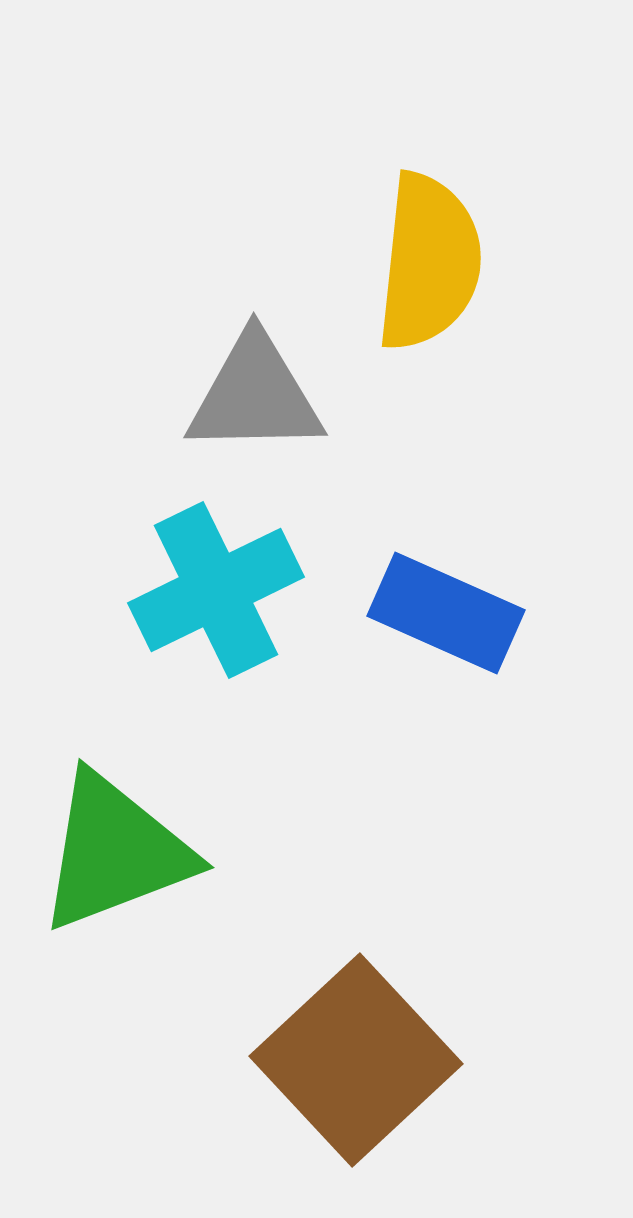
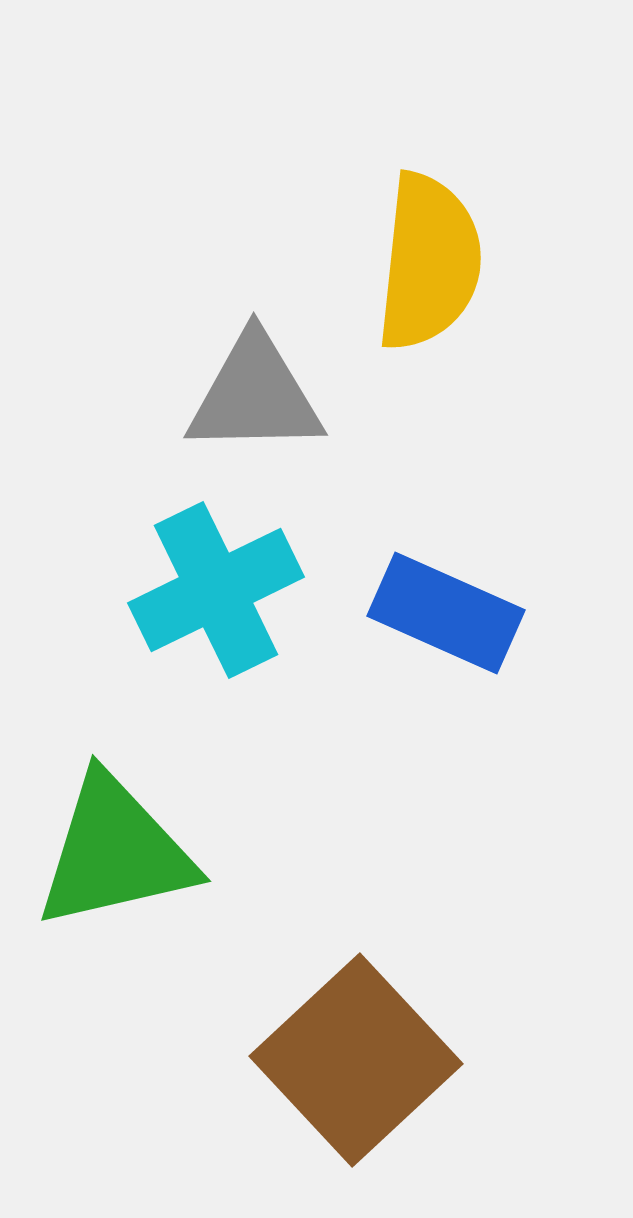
green triangle: rotated 8 degrees clockwise
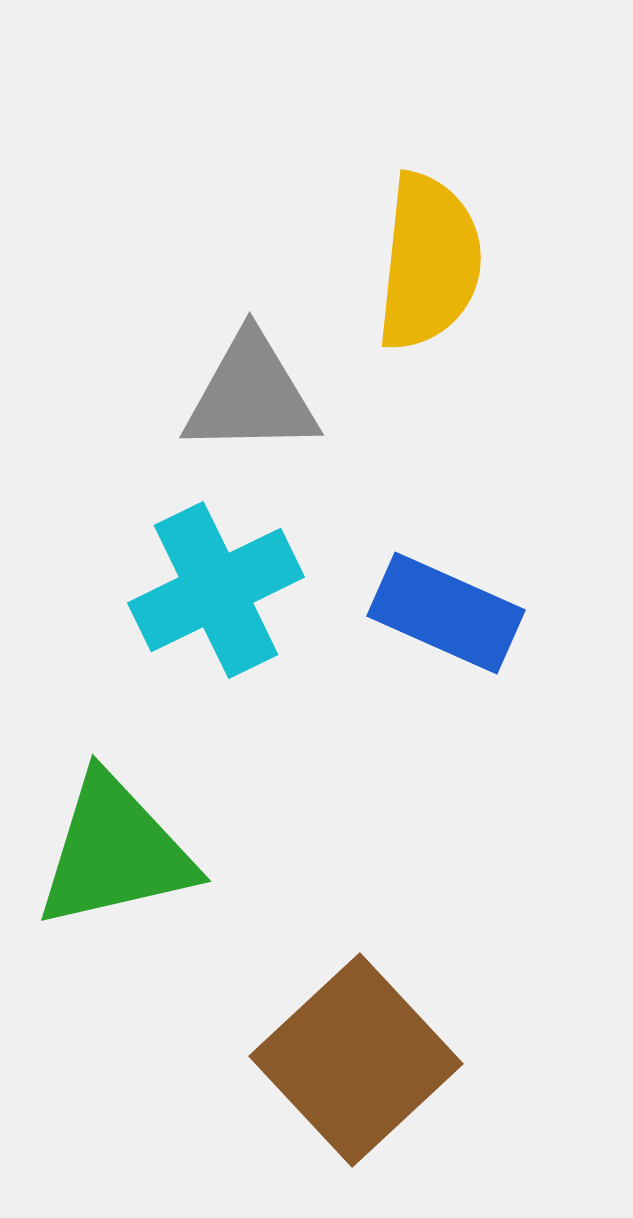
gray triangle: moved 4 px left
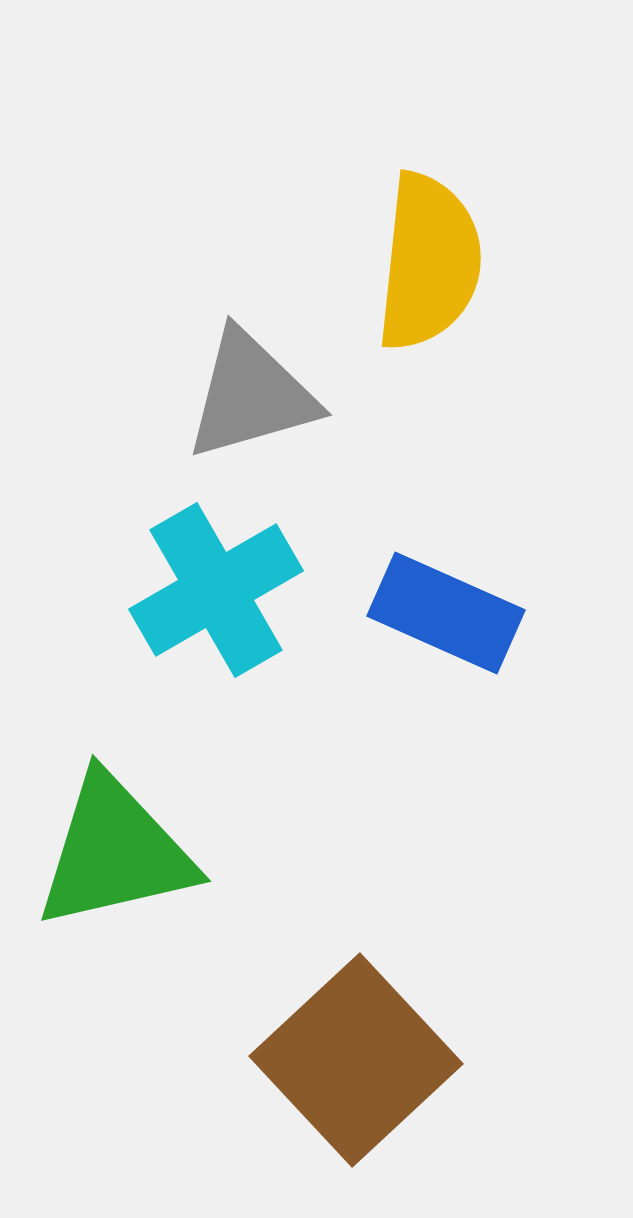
gray triangle: rotated 15 degrees counterclockwise
cyan cross: rotated 4 degrees counterclockwise
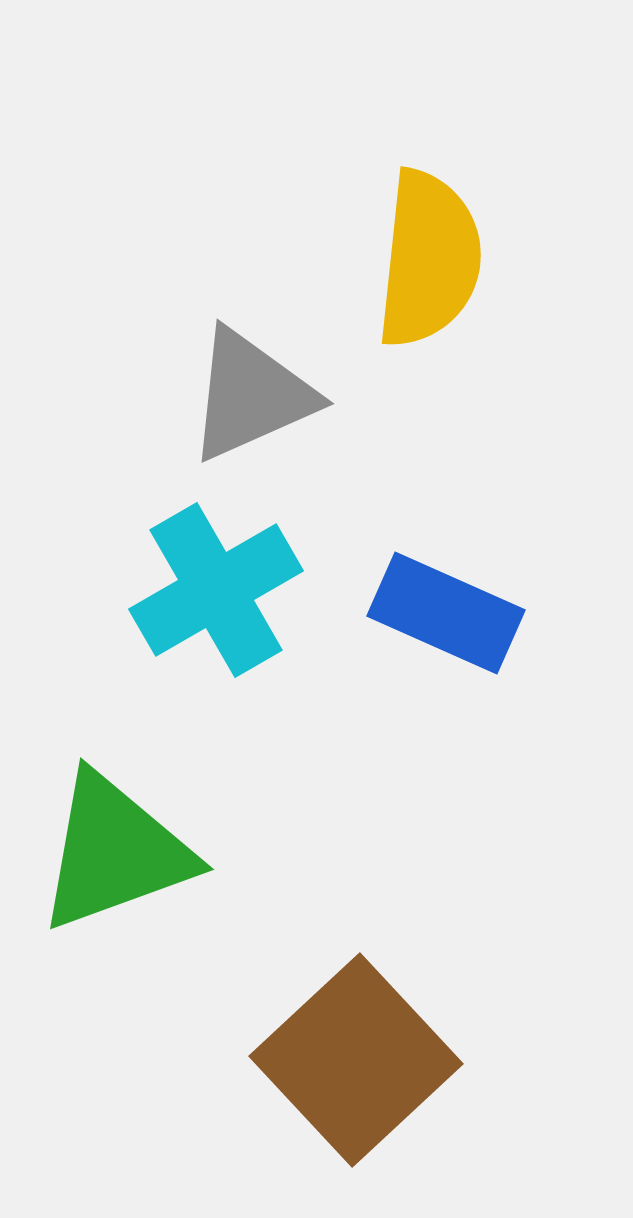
yellow semicircle: moved 3 px up
gray triangle: rotated 8 degrees counterclockwise
green triangle: rotated 7 degrees counterclockwise
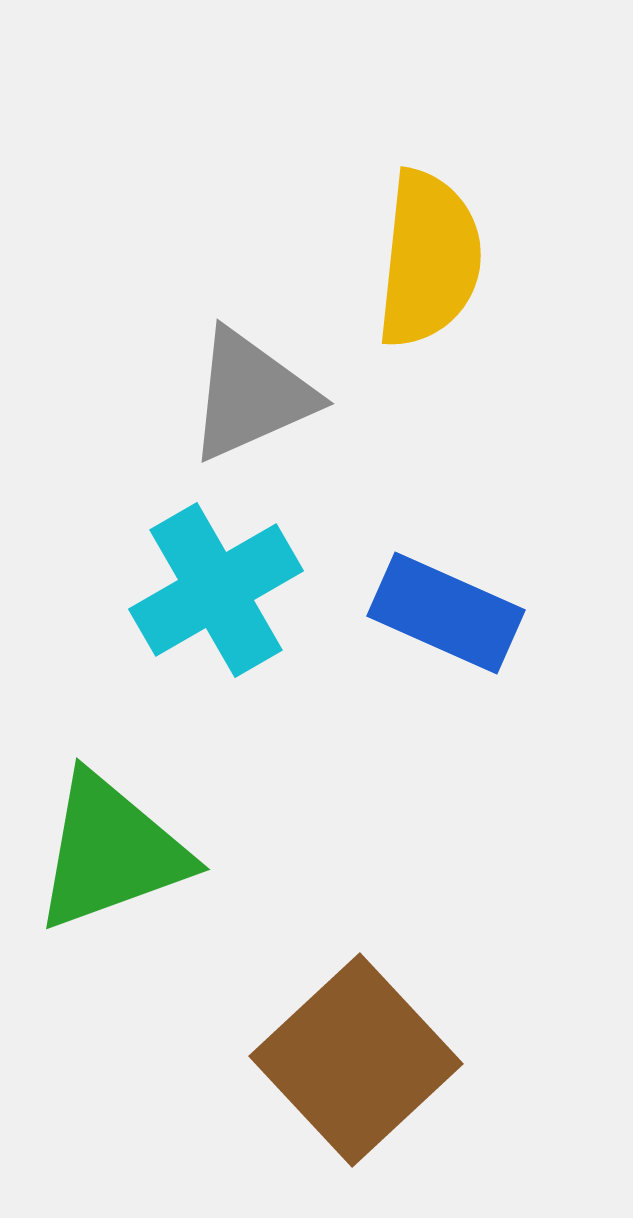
green triangle: moved 4 px left
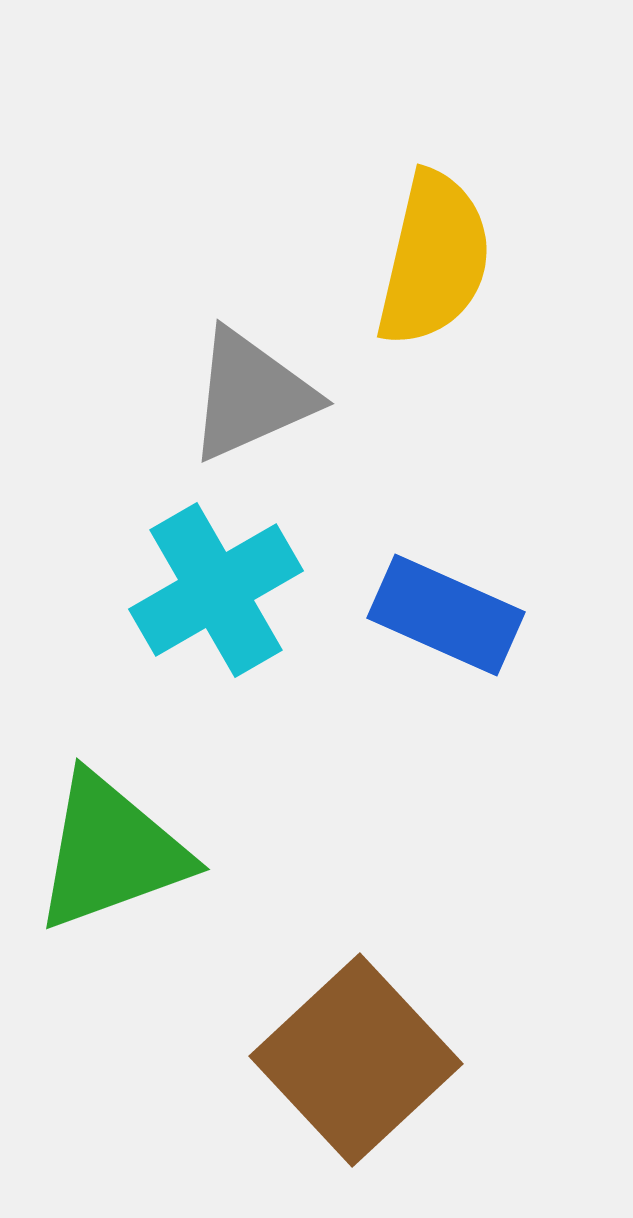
yellow semicircle: moved 5 px right; rotated 7 degrees clockwise
blue rectangle: moved 2 px down
